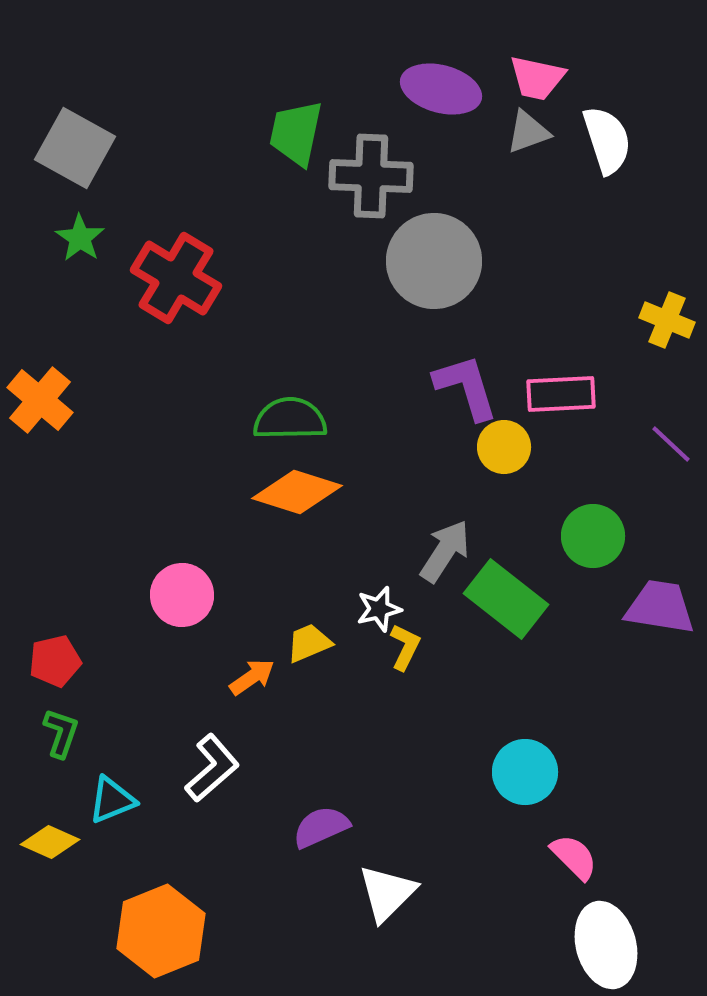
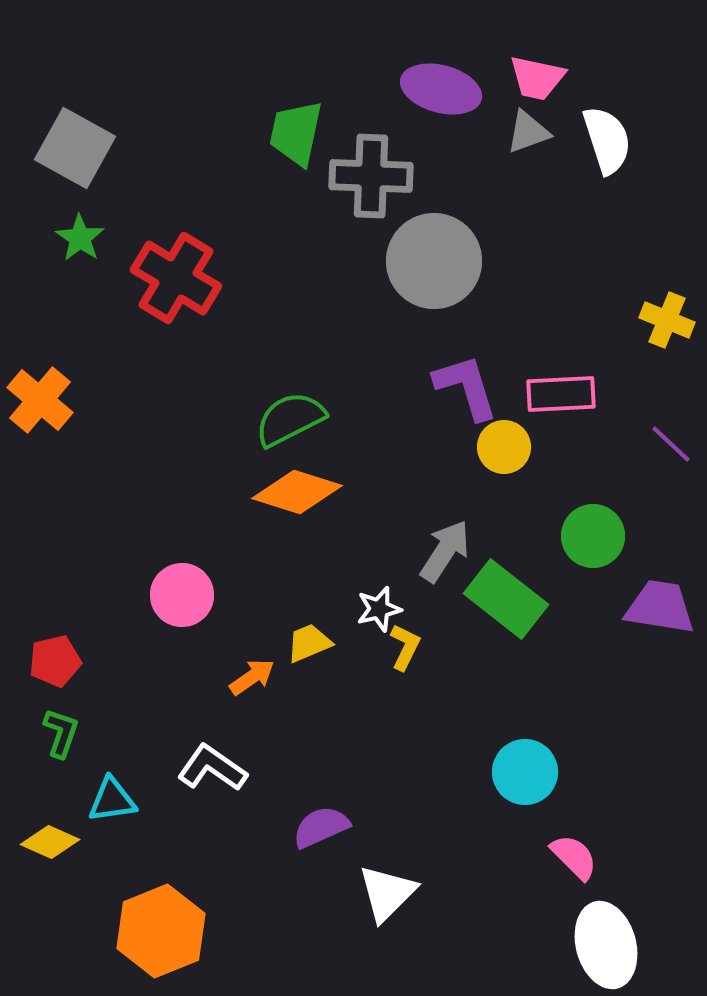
green semicircle: rotated 26 degrees counterclockwise
white L-shape: rotated 104 degrees counterclockwise
cyan triangle: rotated 14 degrees clockwise
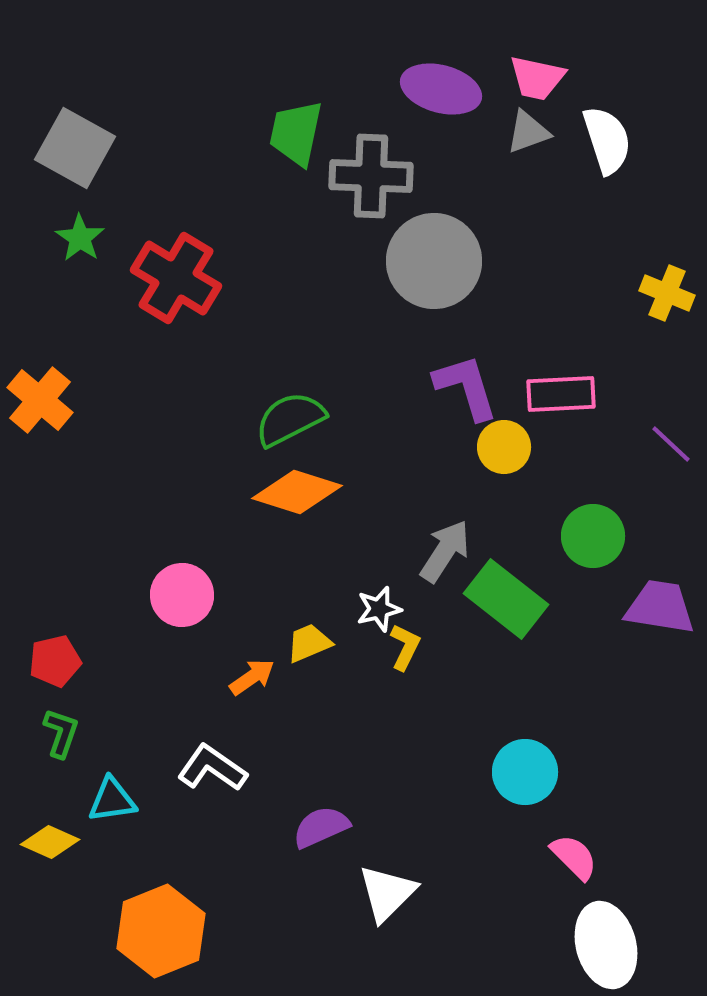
yellow cross: moved 27 px up
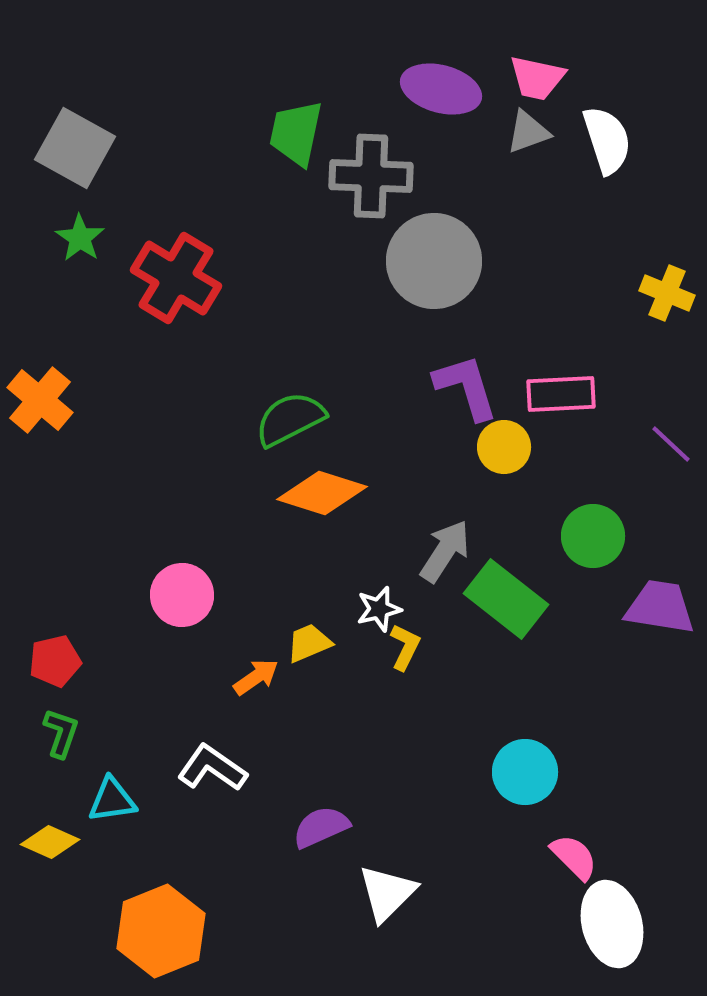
orange diamond: moved 25 px right, 1 px down
orange arrow: moved 4 px right
white ellipse: moved 6 px right, 21 px up
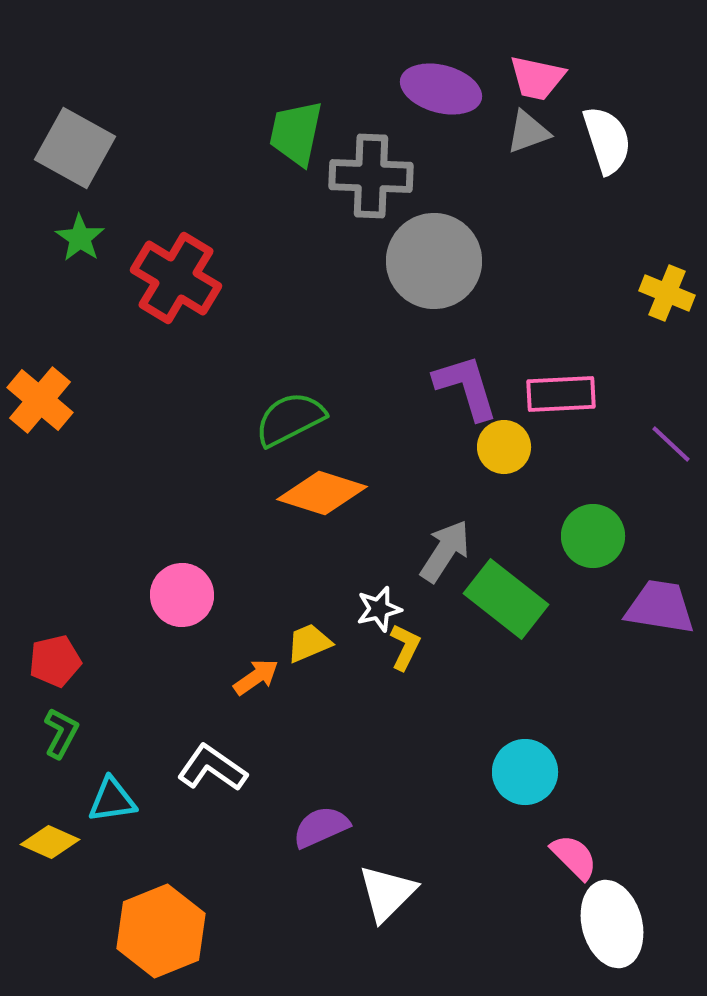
green L-shape: rotated 9 degrees clockwise
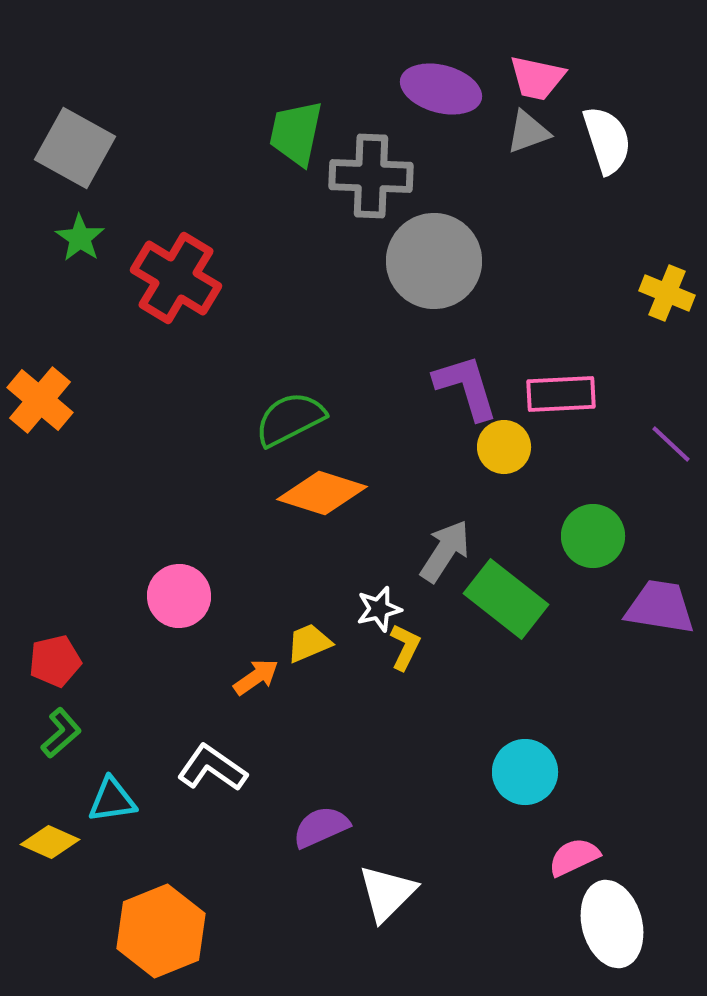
pink circle: moved 3 px left, 1 px down
green L-shape: rotated 21 degrees clockwise
pink semicircle: rotated 70 degrees counterclockwise
